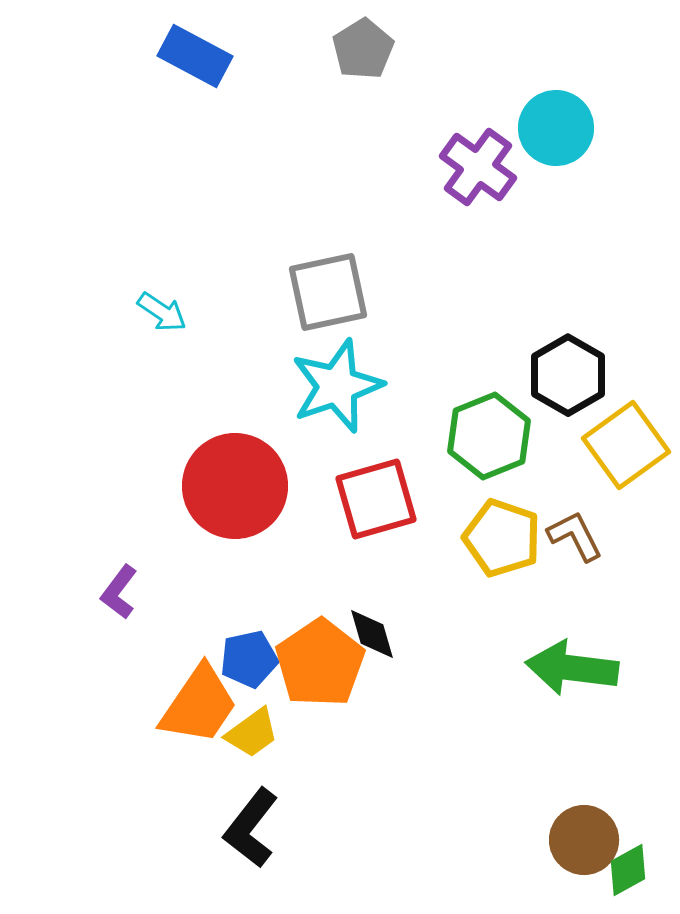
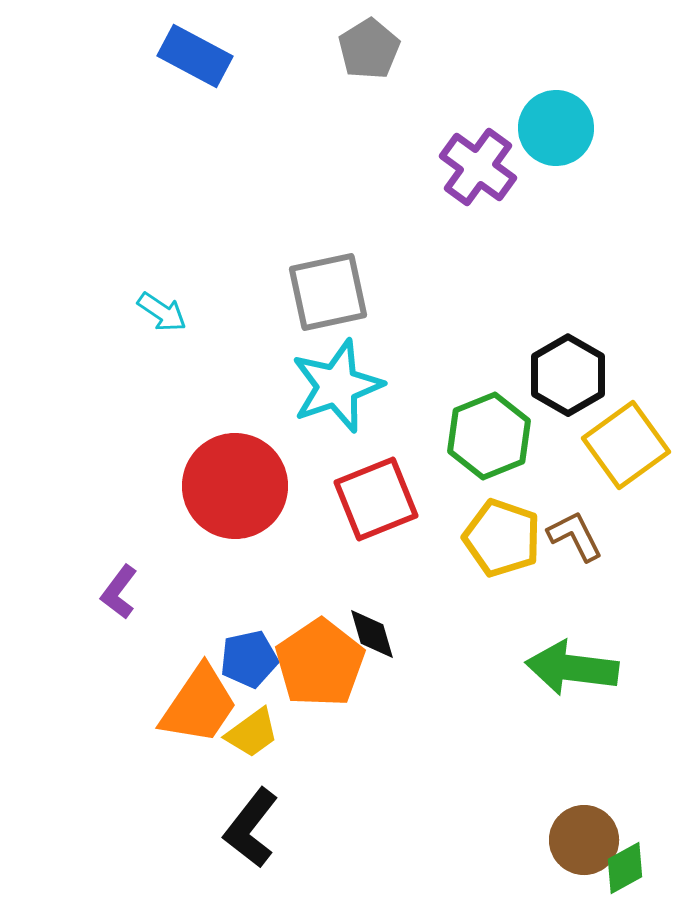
gray pentagon: moved 6 px right
red square: rotated 6 degrees counterclockwise
green diamond: moved 3 px left, 2 px up
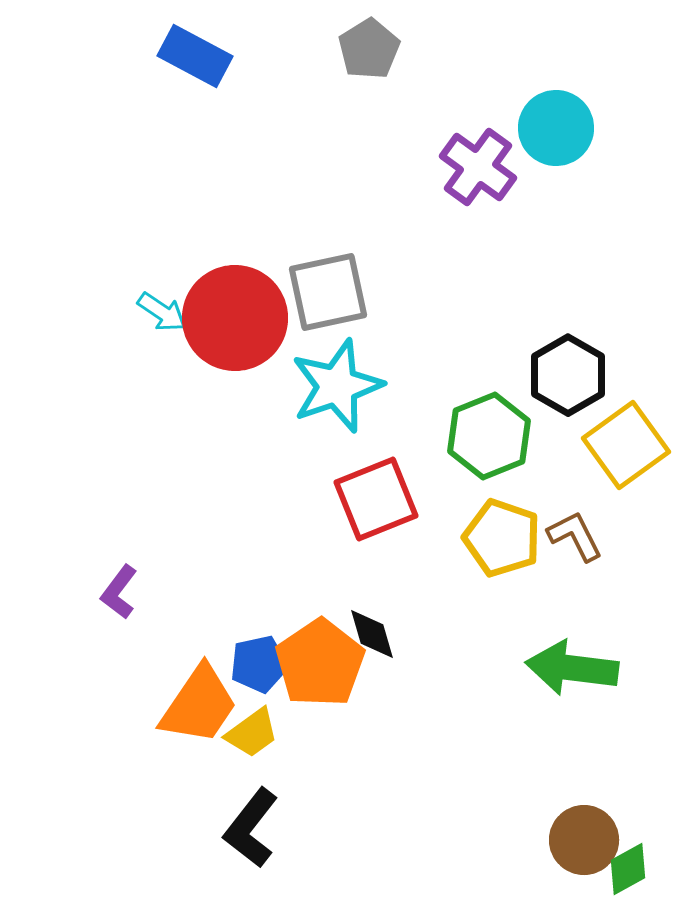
red circle: moved 168 px up
blue pentagon: moved 10 px right, 5 px down
green diamond: moved 3 px right, 1 px down
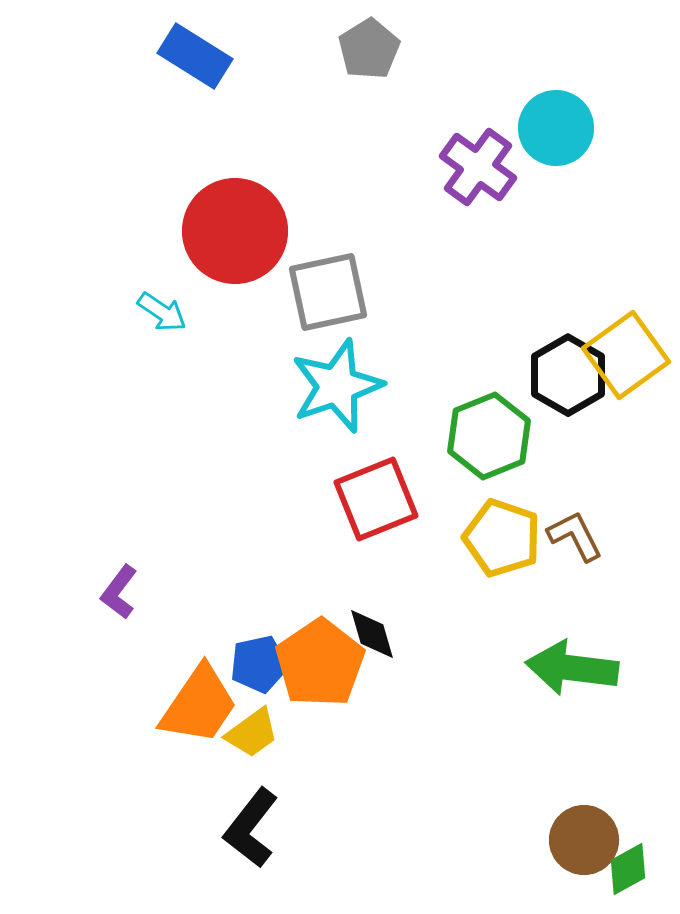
blue rectangle: rotated 4 degrees clockwise
red circle: moved 87 px up
yellow square: moved 90 px up
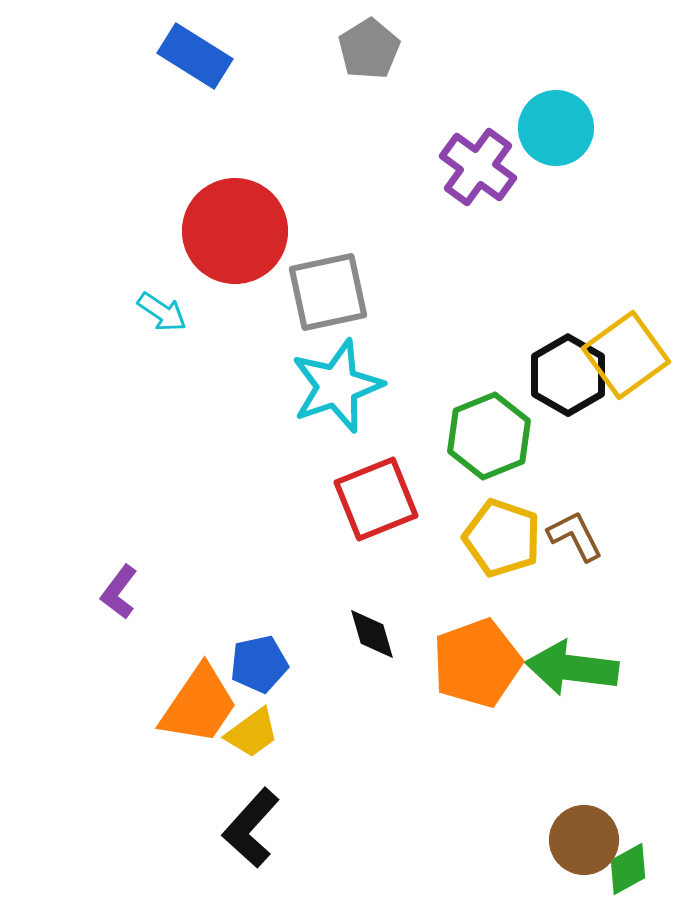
orange pentagon: moved 157 px right; rotated 14 degrees clockwise
black L-shape: rotated 4 degrees clockwise
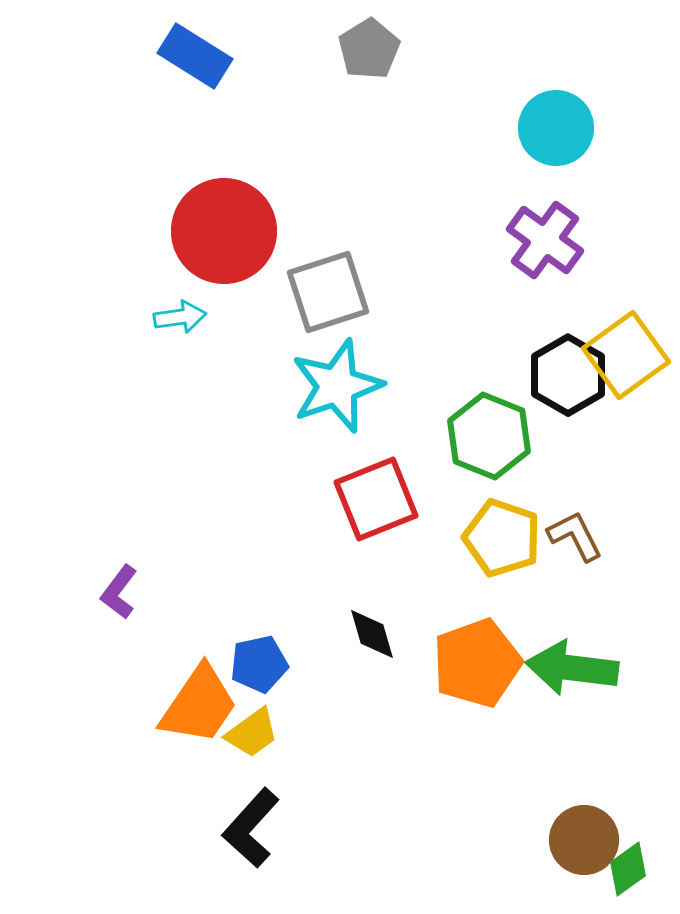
purple cross: moved 67 px right, 73 px down
red circle: moved 11 px left
gray square: rotated 6 degrees counterclockwise
cyan arrow: moved 18 px right, 5 px down; rotated 42 degrees counterclockwise
green hexagon: rotated 16 degrees counterclockwise
green diamond: rotated 6 degrees counterclockwise
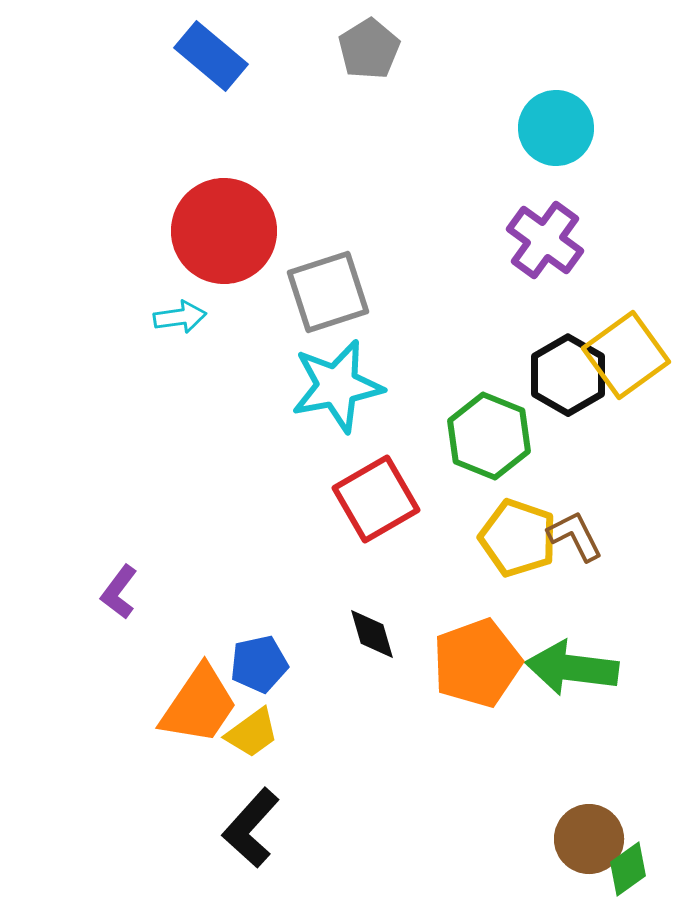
blue rectangle: moved 16 px right; rotated 8 degrees clockwise
cyan star: rotated 8 degrees clockwise
red square: rotated 8 degrees counterclockwise
yellow pentagon: moved 16 px right
brown circle: moved 5 px right, 1 px up
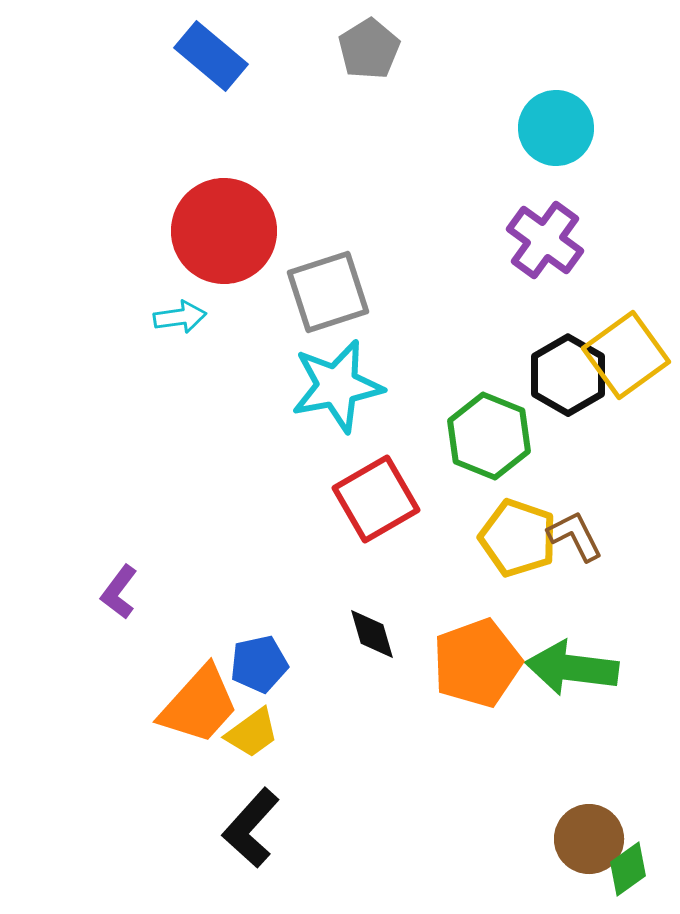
orange trapezoid: rotated 8 degrees clockwise
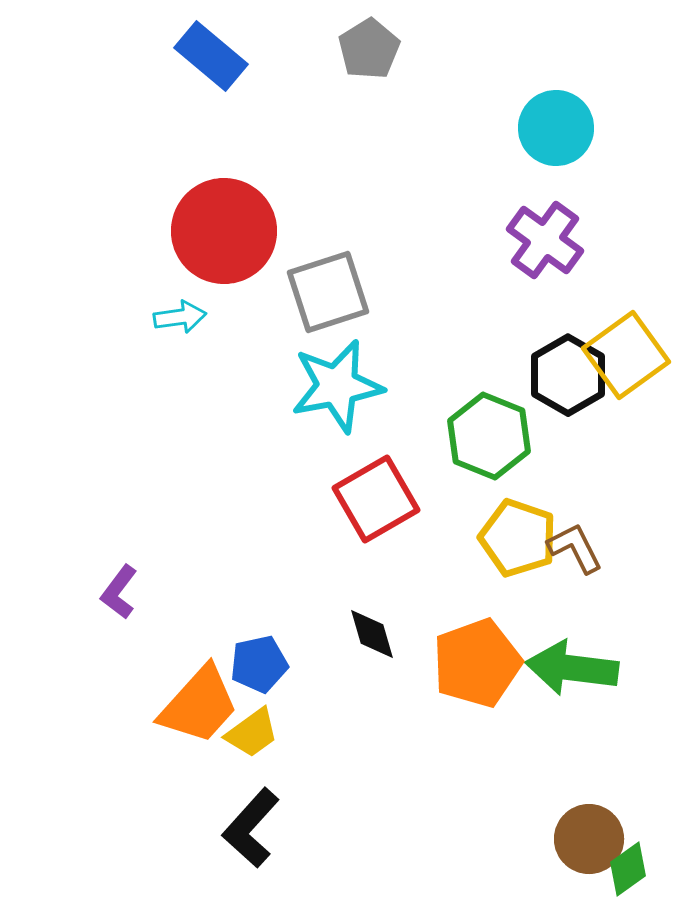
brown L-shape: moved 12 px down
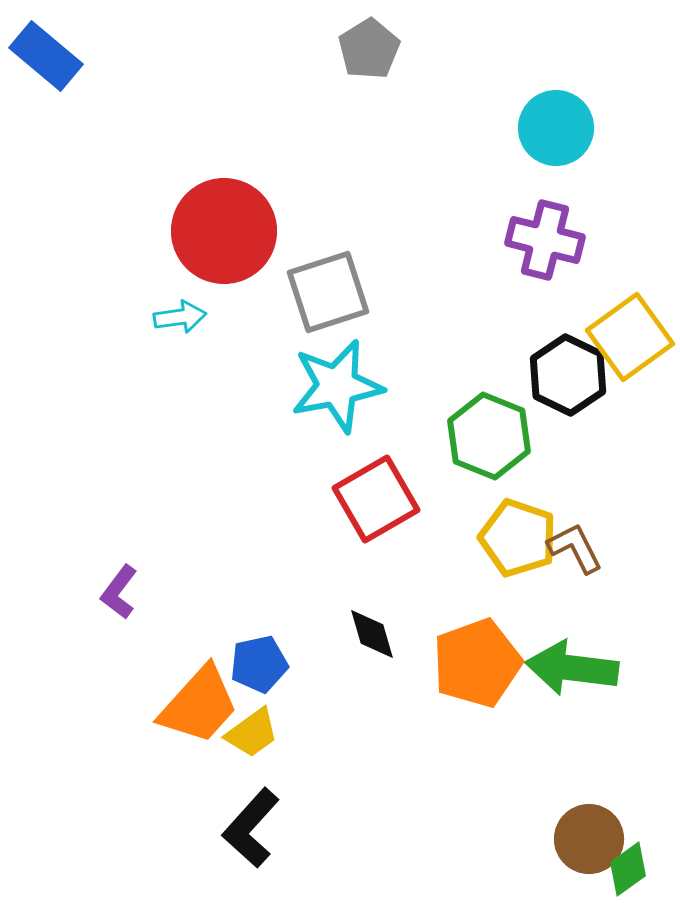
blue rectangle: moved 165 px left
purple cross: rotated 22 degrees counterclockwise
yellow square: moved 4 px right, 18 px up
black hexagon: rotated 4 degrees counterclockwise
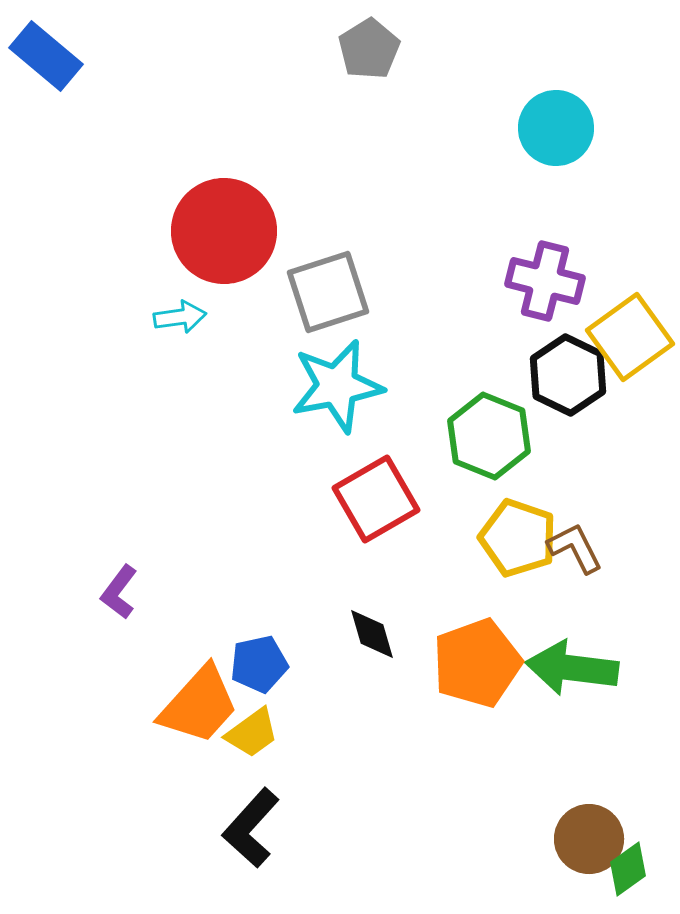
purple cross: moved 41 px down
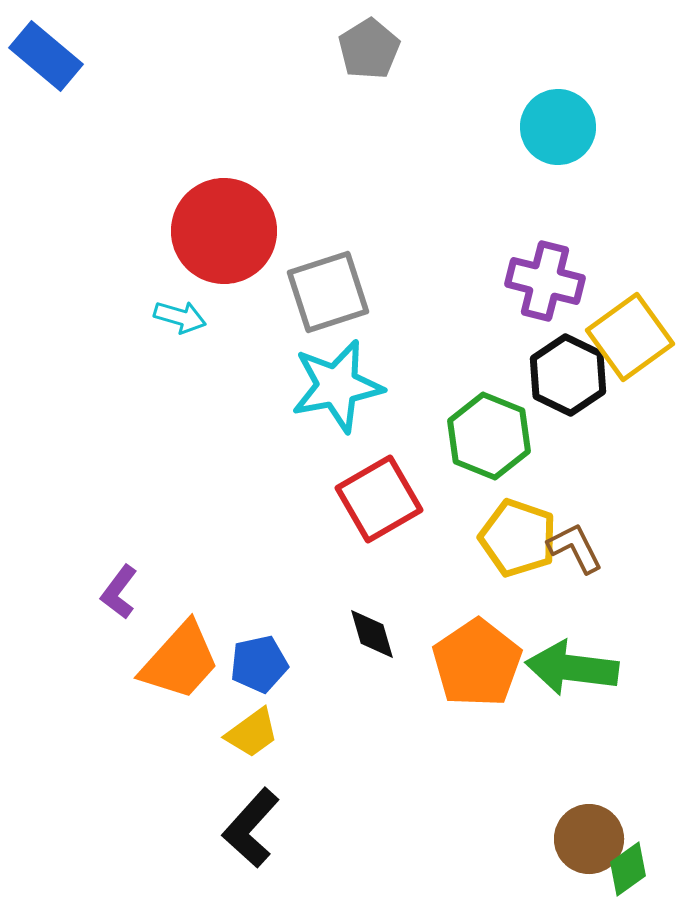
cyan circle: moved 2 px right, 1 px up
cyan arrow: rotated 24 degrees clockwise
red square: moved 3 px right
orange pentagon: rotated 14 degrees counterclockwise
orange trapezoid: moved 19 px left, 44 px up
